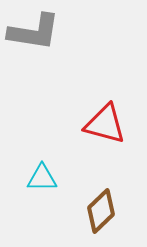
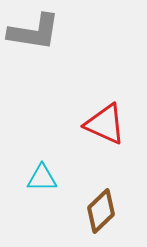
red triangle: rotated 9 degrees clockwise
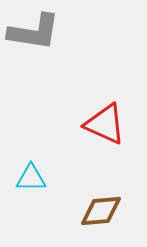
cyan triangle: moved 11 px left
brown diamond: rotated 39 degrees clockwise
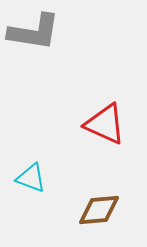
cyan triangle: rotated 20 degrees clockwise
brown diamond: moved 2 px left, 1 px up
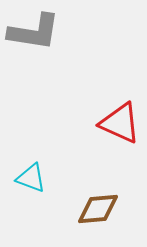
red triangle: moved 15 px right, 1 px up
brown diamond: moved 1 px left, 1 px up
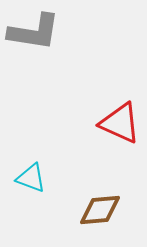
brown diamond: moved 2 px right, 1 px down
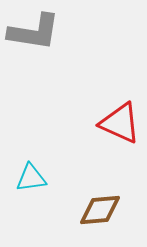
cyan triangle: rotated 28 degrees counterclockwise
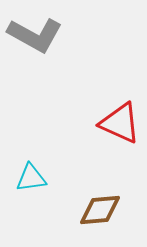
gray L-shape: moved 1 px right, 3 px down; rotated 20 degrees clockwise
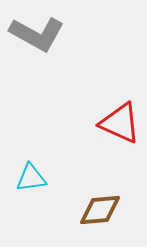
gray L-shape: moved 2 px right, 1 px up
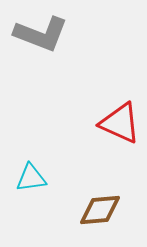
gray L-shape: moved 4 px right; rotated 8 degrees counterclockwise
